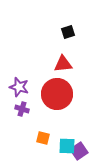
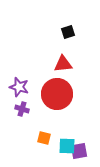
orange square: moved 1 px right
purple square: rotated 24 degrees clockwise
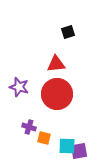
red triangle: moved 7 px left
purple cross: moved 7 px right, 18 px down
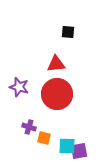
black square: rotated 24 degrees clockwise
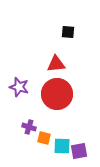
cyan square: moved 5 px left
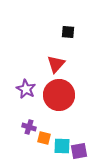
red triangle: rotated 42 degrees counterclockwise
purple star: moved 7 px right, 2 px down; rotated 12 degrees clockwise
red circle: moved 2 px right, 1 px down
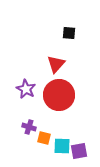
black square: moved 1 px right, 1 px down
